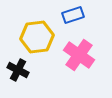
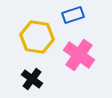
yellow hexagon: rotated 16 degrees clockwise
black cross: moved 14 px right, 9 px down; rotated 10 degrees clockwise
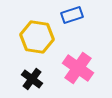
blue rectangle: moved 1 px left
pink cross: moved 1 px left, 13 px down
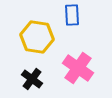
blue rectangle: rotated 75 degrees counterclockwise
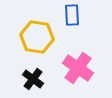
black cross: moved 1 px right
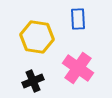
blue rectangle: moved 6 px right, 4 px down
black cross: moved 2 px down; rotated 30 degrees clockwise
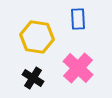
pink cross: rotated 8 degrees clockwise
black cross: moved 3 px up; rotated 35 degrees counterclockwise
